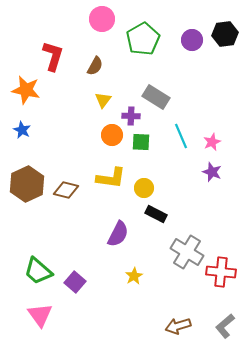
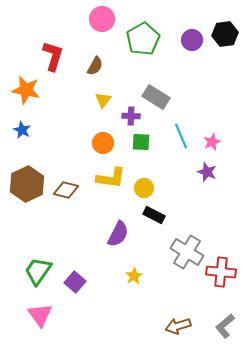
orange circle: moved 9 px left, 8 px down
purple star: moved 5 px left
black rectangle: moved 2 px left, 1 px down
green trapezoid: rotated 84 degrees clockwise
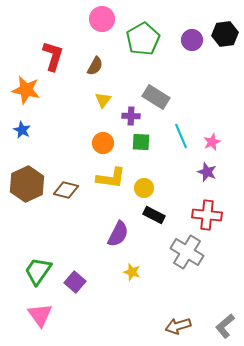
red cross: moved 14 px left, 57 px up
yellow star: moved 2 px left, 4 px up; rotated 24 degrees counterclockwise
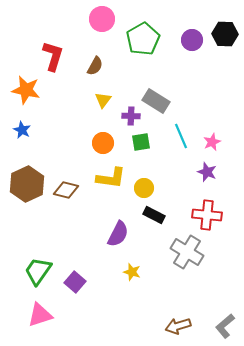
black hexagon: rotated 10 degrees clockwise
gray rectangle: moved 4 px down
green square: rotated 12 degrees counterclockwise
pink triangle: rotated 48 degrees clockwise
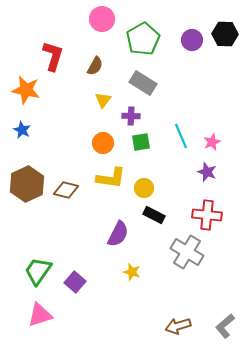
gray rectangle: moved 13 px left, 18 px up
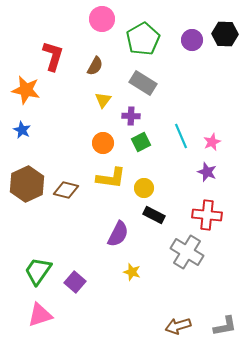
green square: rotated 18 degrees counterclockwise
gray L-shape: rotated 150 degrees counterclockwise
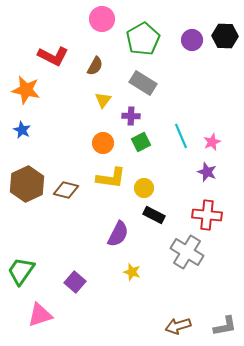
black hexagon: moved 2 px down
red L-shape: rotated 100 degrees clockwise
green trapezoid: moved 17 px left
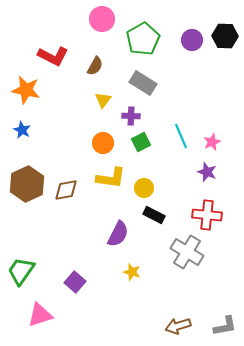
brown diamond: rotated 25 degrees counterclockwise
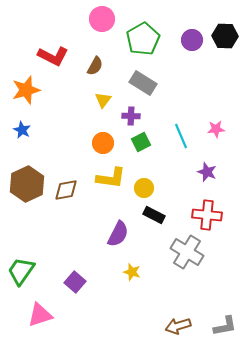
orange star: rotated 28 degrees counterclockwise
pink star: moved 4 px right, 13 px up; rotated 18 degrees clockwise
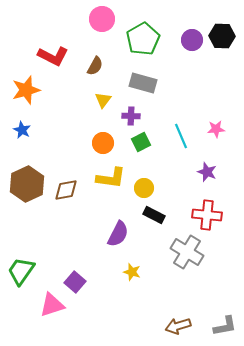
black hexagon: moved 3 px left
gray rectangle: rotated 16 degrees counterclockwise
pink triangle: moved 12 px right, 10 px up
